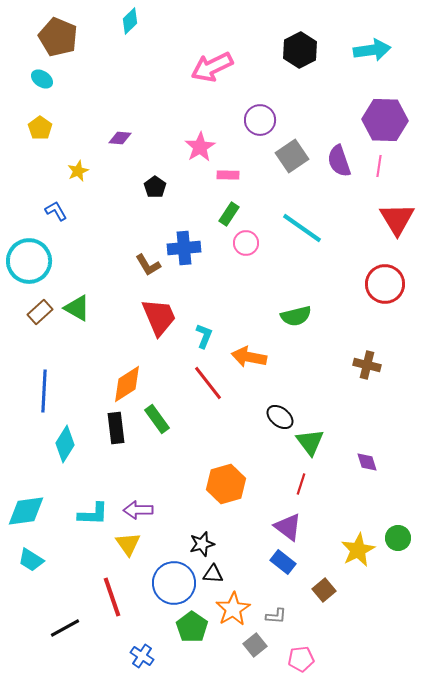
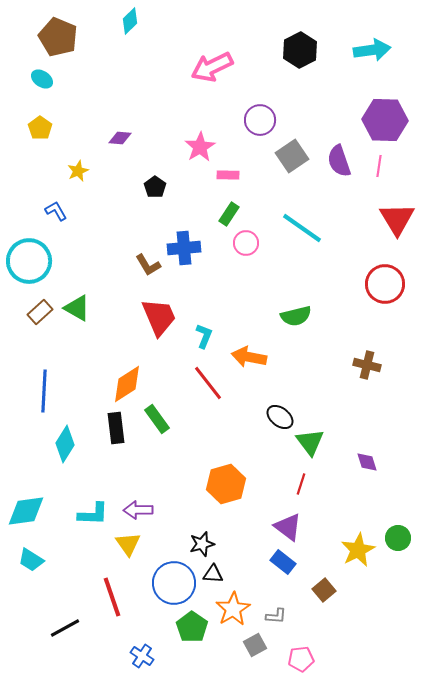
gray square at (255, 645): rotated 10 degrees clockwise
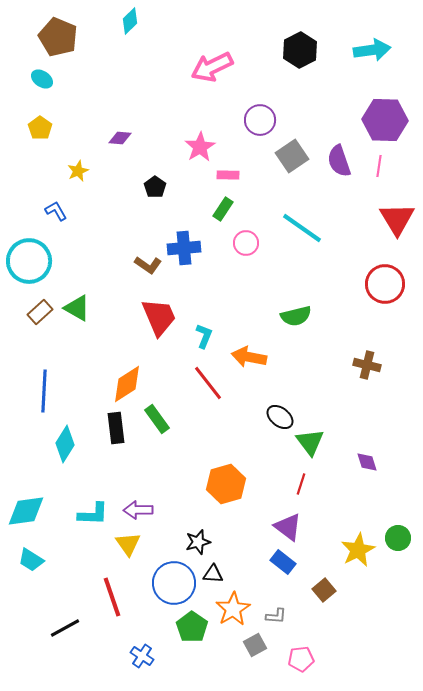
green rectangle at (229, 214): moved 6 px left, 5 px up
brown L-shape at (148, 265): rotated 24 degrees counterclockwise
black star at (202, 544): moved 4 px left, 2 px up
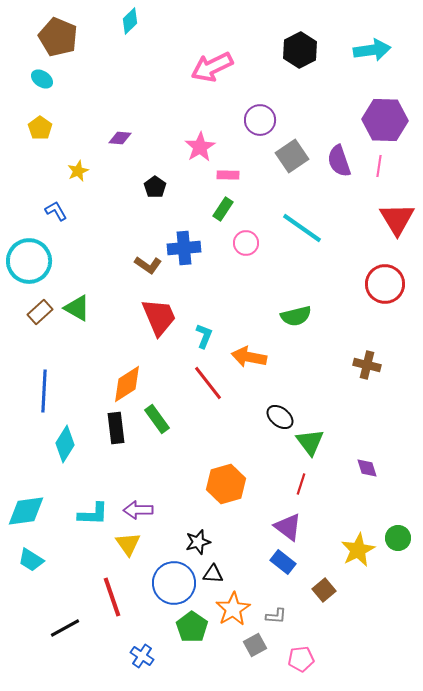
purple diamond at (367, 462): moved 6 px down
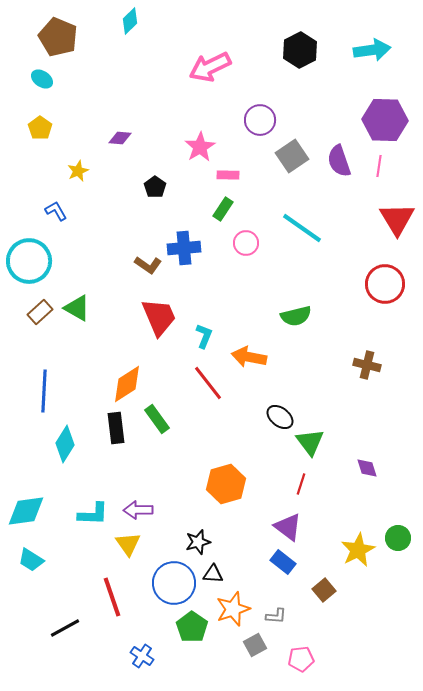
pink arrow at (212, 67): moved 2 px left
orange star at (233, 609): rotated 12 degrees clockwise
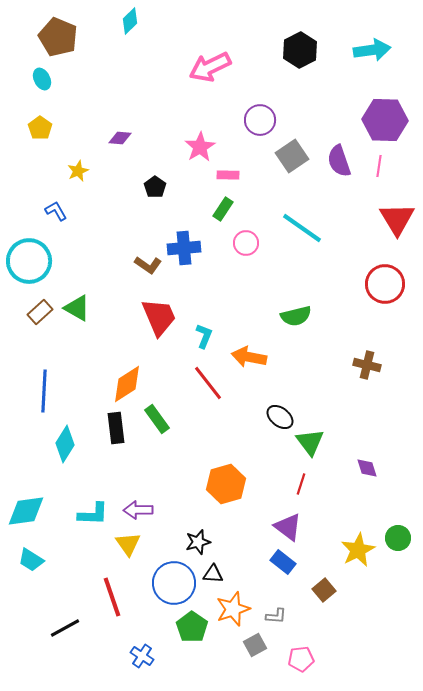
cyan ellipse at (42, 79): rotated 30 degrees clockwise
